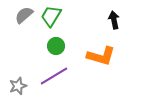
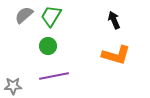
black arrow: rotated 12 degrees counterclockwise
green circle: moved 8 px left
orange L-shape: moved 15 px right, 1 px up
purple line: rotated 20 degrees clockwise
gray star: moved 5 px left; rotated 18 degrees clockwise
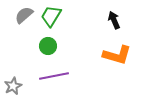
orange L-shape: moved 1 px right
gray star: rotated 24 degrees counterclockwise
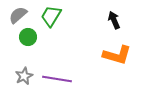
gray semicircle: moved 6 px left
green circle: moved 20 px left, 9 px up
purple line: moved 3 px right, 3 px down; rotated 20 degrees clockwise
gray star: moved 11 px right, 10 px up
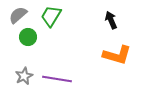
black arrow: moved 3 px left
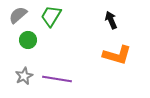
green circle: moved 3 px down
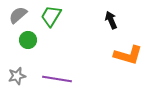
orange L-shape: moved 11 px right
gray star: moved 7 px left; rotated 12 degrees clockwise
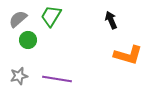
gray semicircle: moved 4 px down
gray star: moved 2 px right
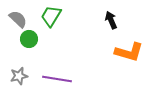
gray semicircle: rotated 84 degrees clockwise
green circle: moved 1 px right, 1 px up
orange L-shape: moved 1 px right, 3 px up
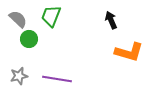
green trapezoid: rotated 10 degrees counterclockwise
